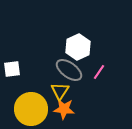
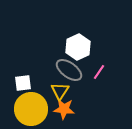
white square: moved 11 px right, 14 px down
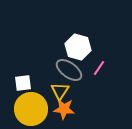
white hexagon: rotated 20 degrees counterclockwise
pink line: moved 4 px up
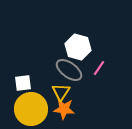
yellow triangle: moved 1 px right, 1 px down
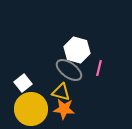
white hexagon: moved 1 px left, 3 px down
pink line: rotated 21 degrees counterclockwise
white square: rotated 30 degrees counterclockwise
yellow triangle: rotated 48 degrees counterclockwise
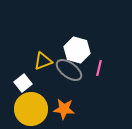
yellow triangle: moved 18 px left, 31 px up; rotated 36 degrees counterclockwise
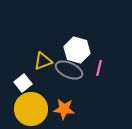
gray ellipse: rotated 12 degrees counterclockwise
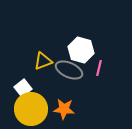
white hexagon: moved 4 px right
white square: moved 5 px down
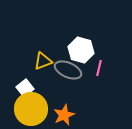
gray ellipse: moved 1 px left
white square: moved 2 px right
orange star: moved 6 px down; rotated 30 degrees counterclockwise
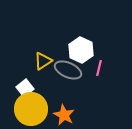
white hexagon: rotated 10 degrees clockwise
yellow triangle: rotated 12 degrees counterclockwise
orange star: rotated 20 degrees counterclockwise
